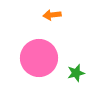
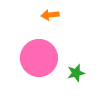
orange arrow: moved 2 px left
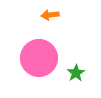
green star: rotated 18 degrees counterclockwise
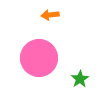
green star: moved 4 px right, 6 px down
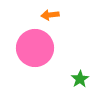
pink circle: moved 4 px left, 10 px up
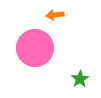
orange arrow: moved 5 px right
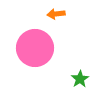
orange arrow: moved 1 px right, 1 px up
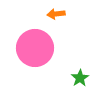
green star: moved 1 px up
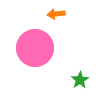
green star: moved 2 px down
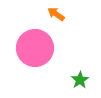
orange arrow: rotated 42 degrees clockwise
